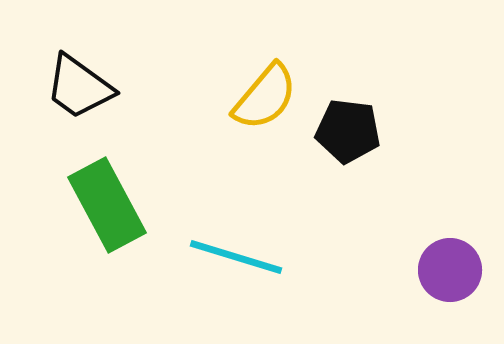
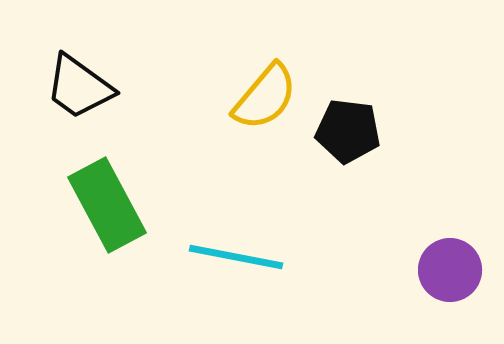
cyan line: rotated 6 degrees counterclockwise
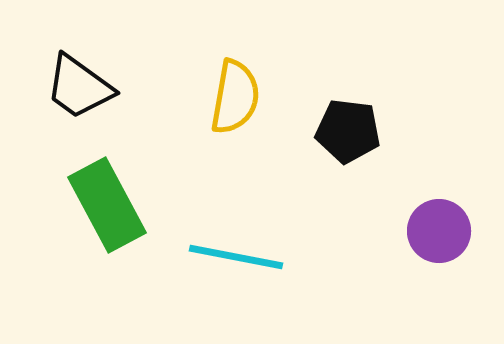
yellow semicircle: moved 30 px left; rotated 30 degrees counterclockwise
purple circle: moved 11 px left, 39 px up
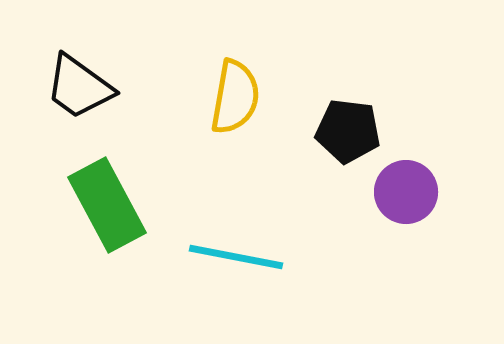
purple circle: moved 33 px left, 39 px up
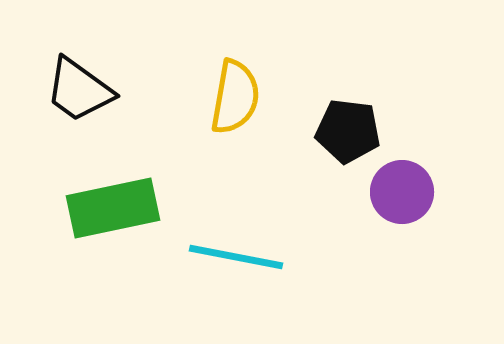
black trapezoid: moved 3 px down
purple circle: moved 4 px left
green rectangle: moved 6 px right, 3 px down; rotated 74 degrees counterclockwise
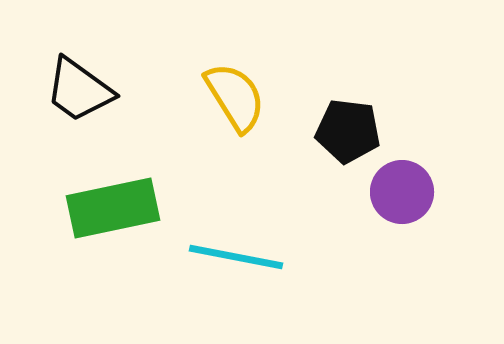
yellow semicircle: rotated 42 degrees counterclockwise
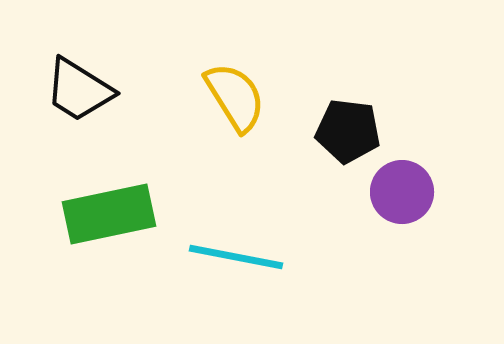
black trapezoid: rotated 4 degrees counterclockwise
green rectangle: moved 4 px left, 6 px down
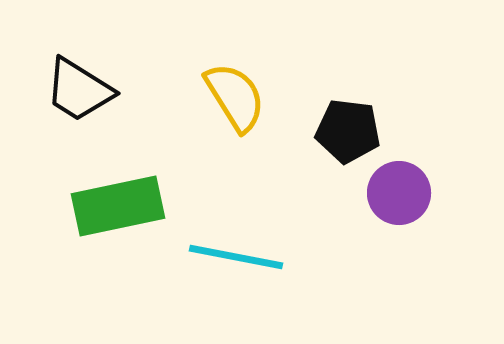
purple circle: moved 3 px left, 1 px down
green rectangle: moved 9 px right, 8 px up
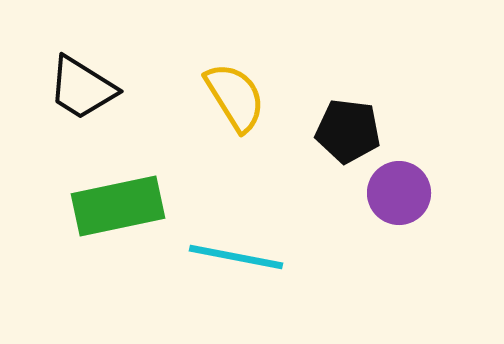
black trapezoid: moved 3 px right, 2 px up
